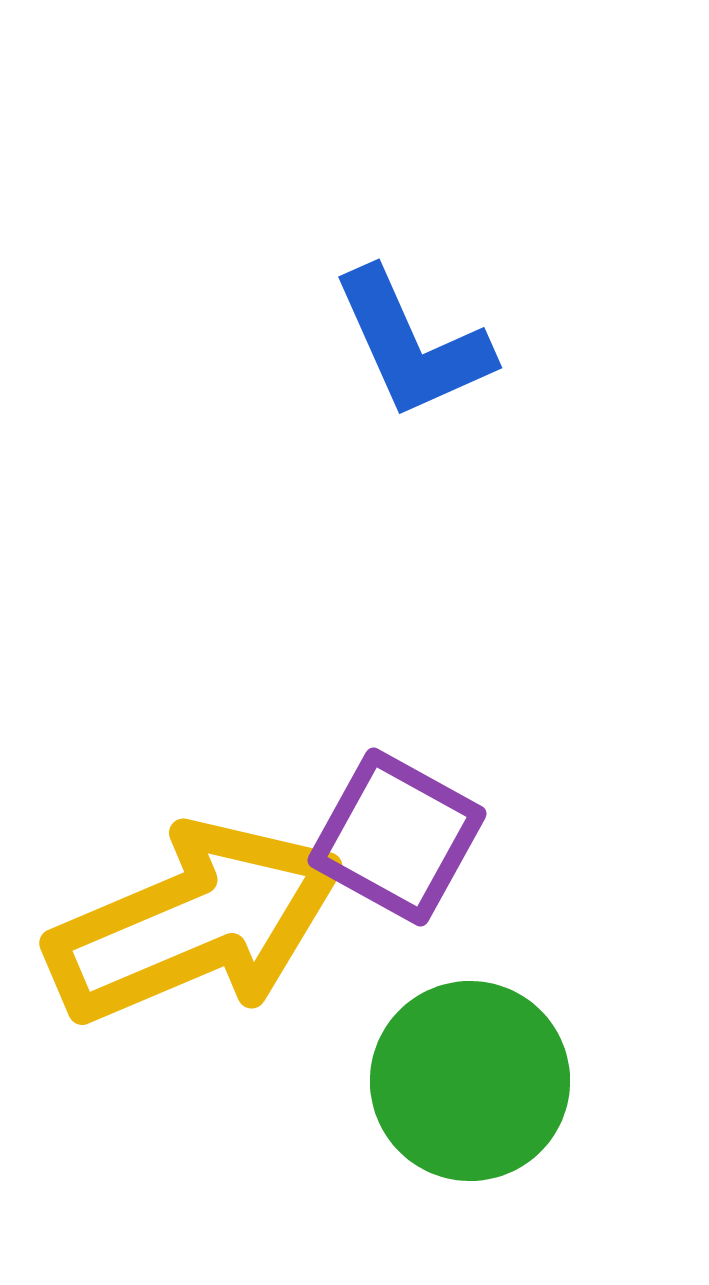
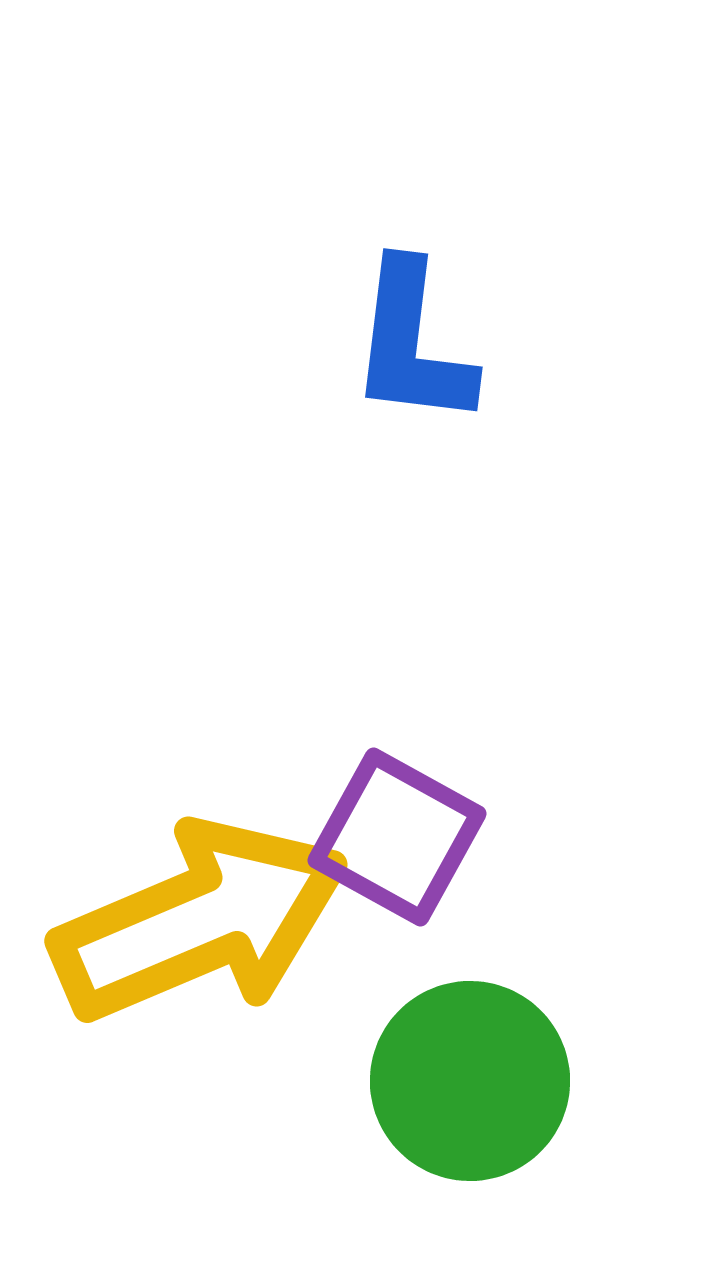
blue L-shape: rotated 31 degrees clockwise
yellow arrow: moved 5 px right, 2 px up
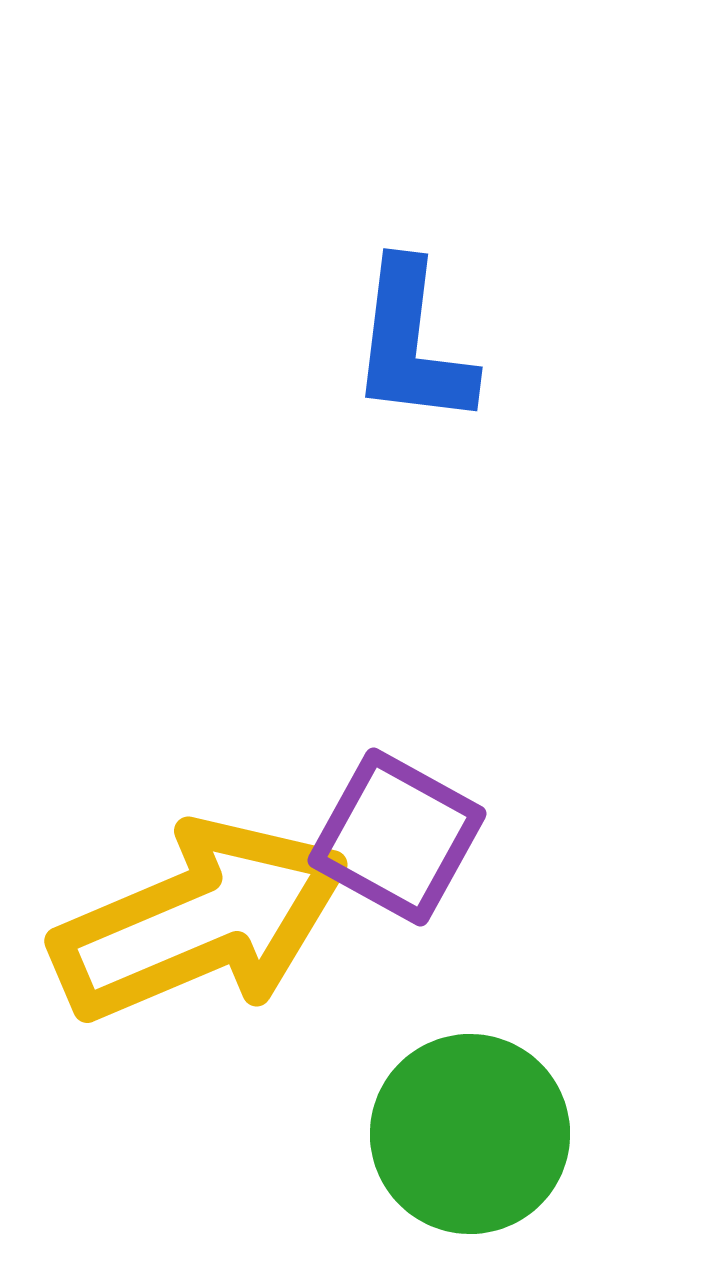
green circle: moved 53 px down
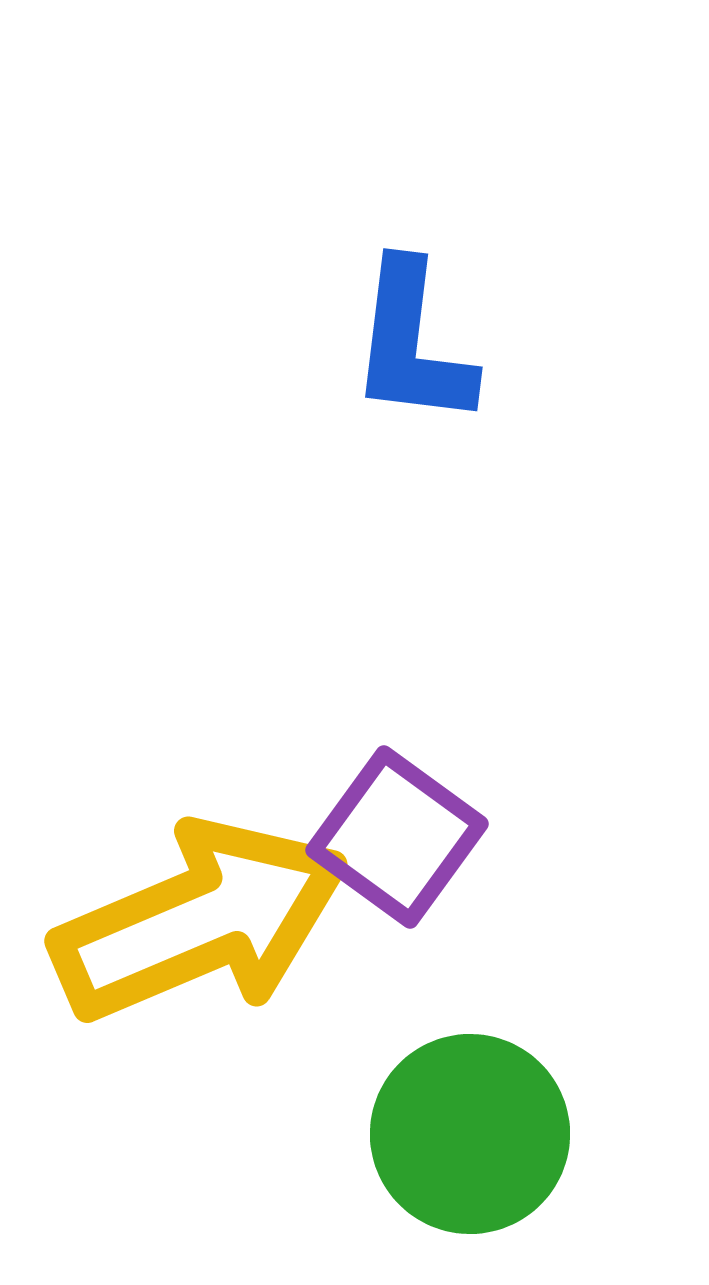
purple square: rotated 7 degrees clockwise
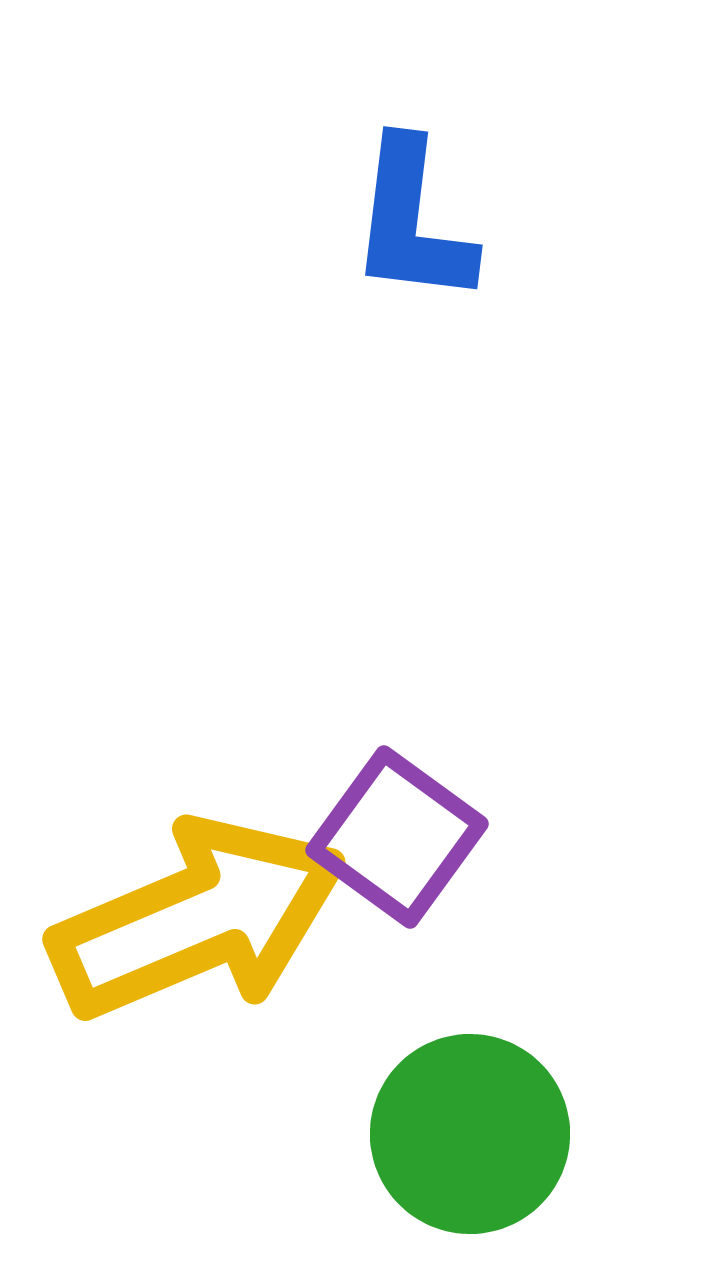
blue L-shape: moved 122 px up
yellow arrow: moved 2 px left, 2 px up
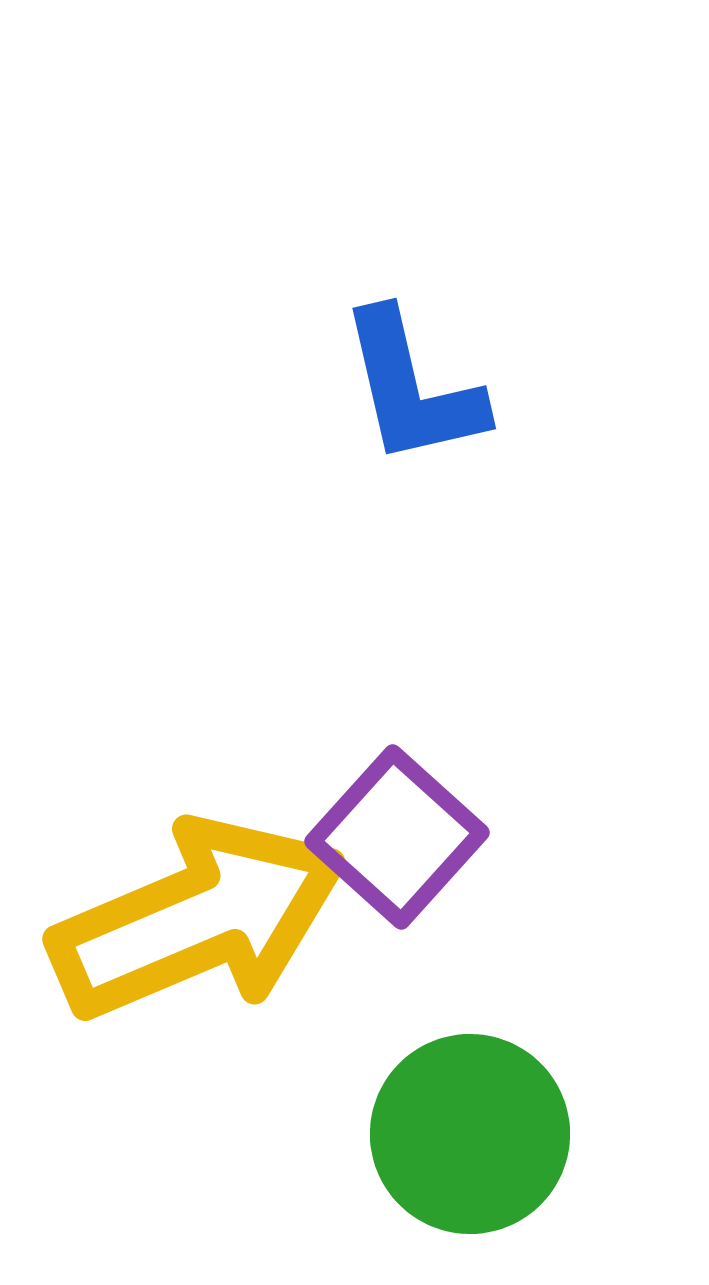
blue L-shape: moved 166 px down; rotated 20 degrees counterclockwise
purple square: rotated 6 degrees clockwise
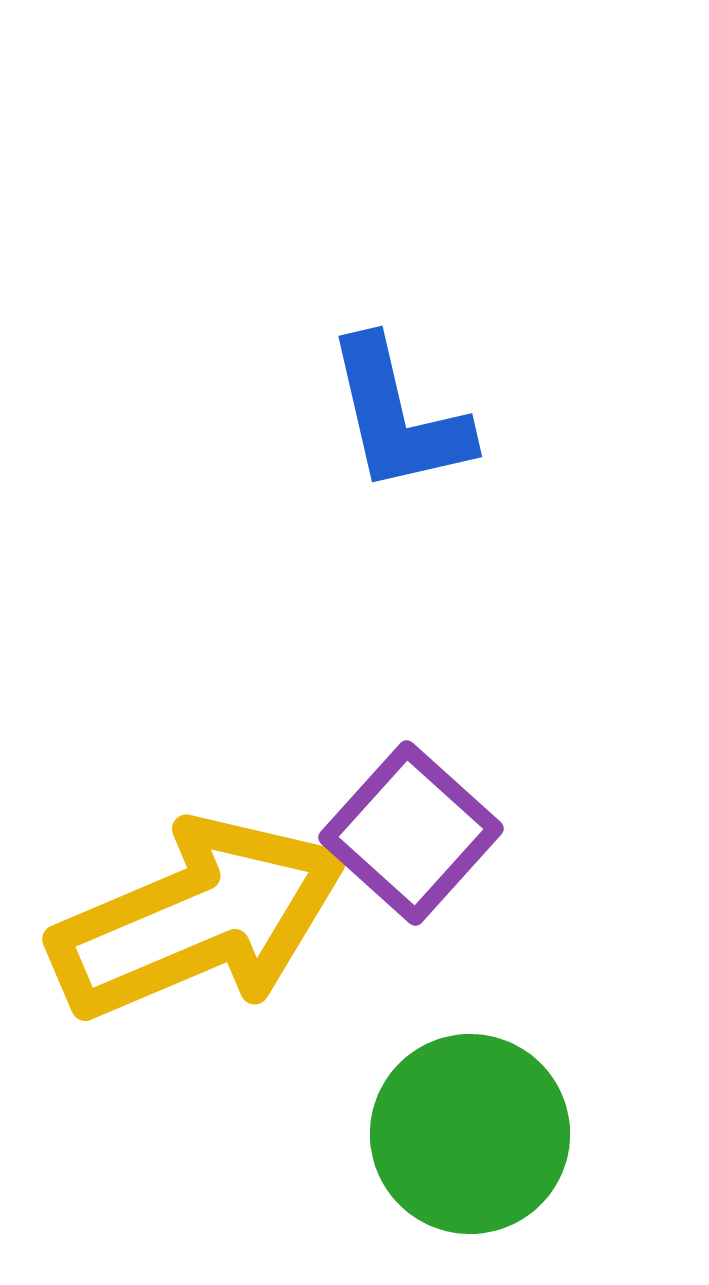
blue L-shape: moved 14 px left, 28 px down
purple square: moved 14 px right, 4 px up
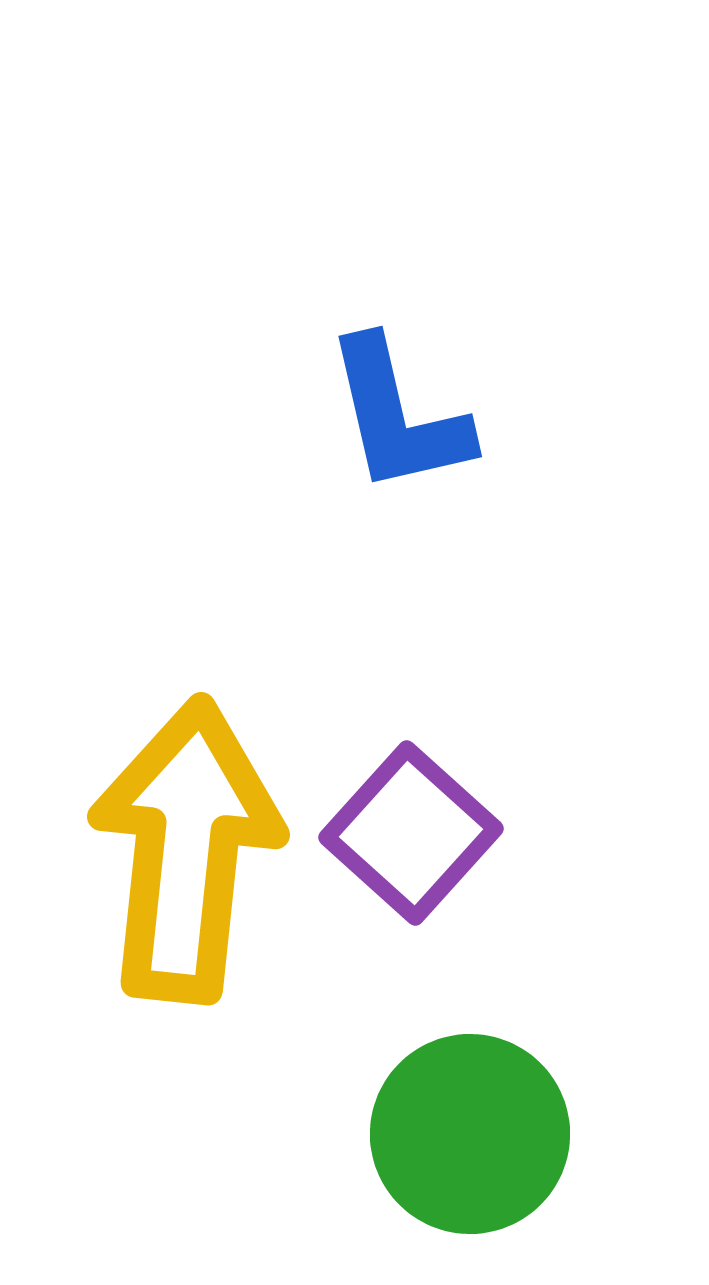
yellow arrow: moved 12 px left, 69 px up; rotated 61 degrees counterclockwise
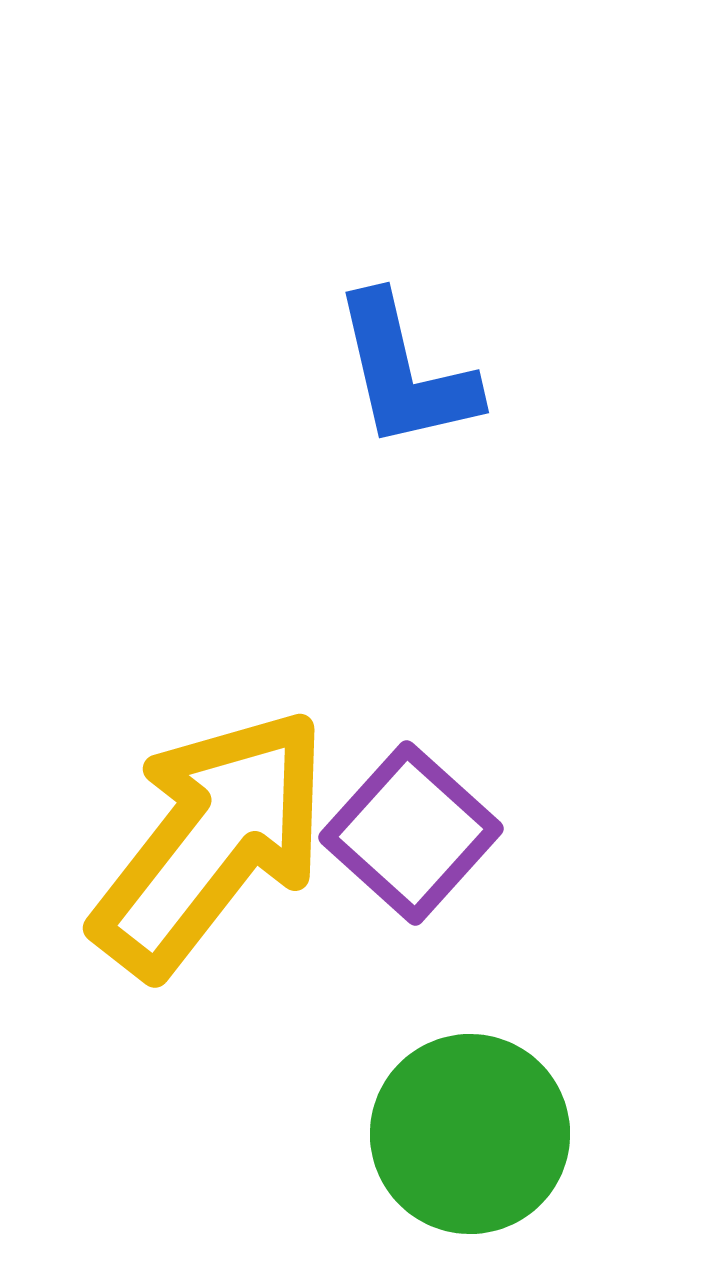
blue L-shape: moved 7 px right, 44 px up
yellow arrow: moved 25 px right, 8 px up; rotated 32 degrees clockwise
